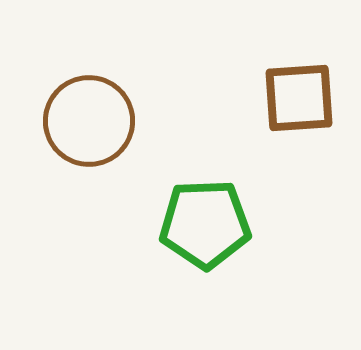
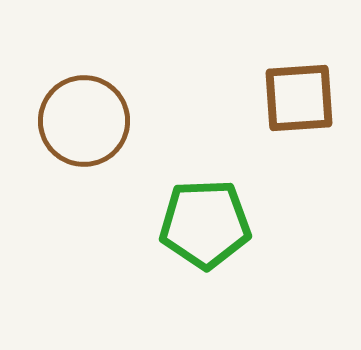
brown circle: moved 5 px left
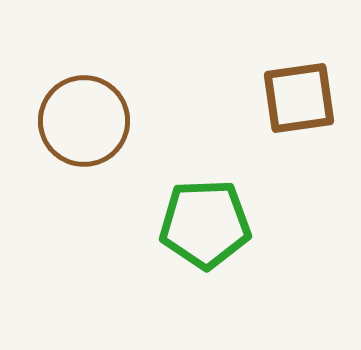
brown square: rotated 4 degrees counterclockwise
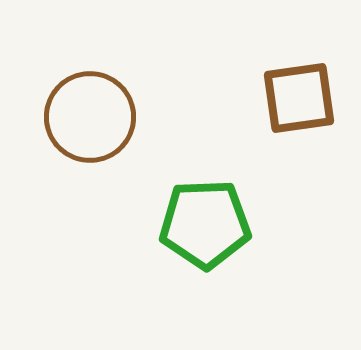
brown circle: moved 6 px right, 4 px up
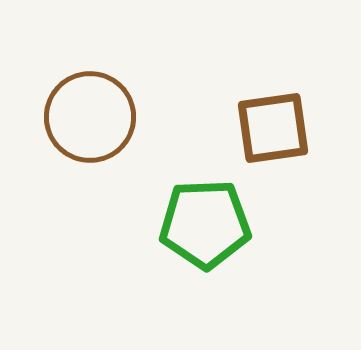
brown square: moved 26 px left, 30 px down
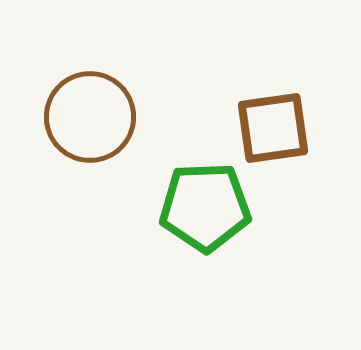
green pentagon: moved 17 px up
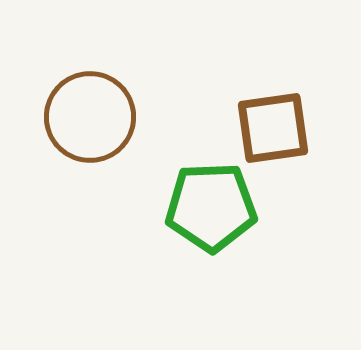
green pentagon: moved 6 px right
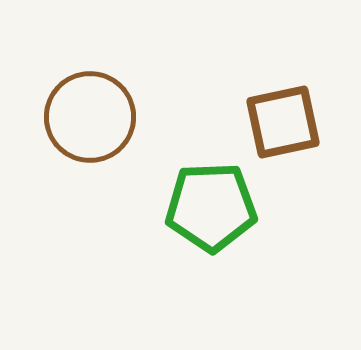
brown square: moved 10 px right, 6 px up; rotated 4 degrees counterclockwise
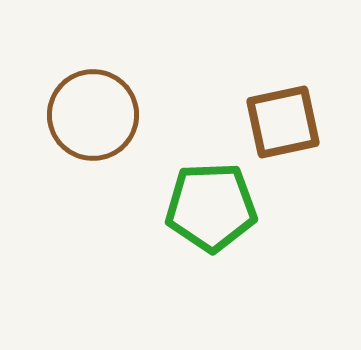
brown circle: moved 3 px right, 2 px up
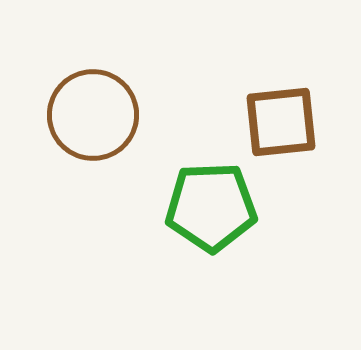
brown square: moved 2 px left; rotated 6 degrees clockwise
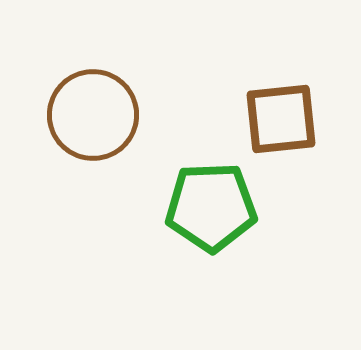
brown square: moved 3 px up
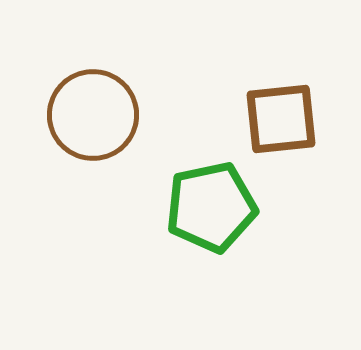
green pentagon: rotated 10 degrees counterclockwise
